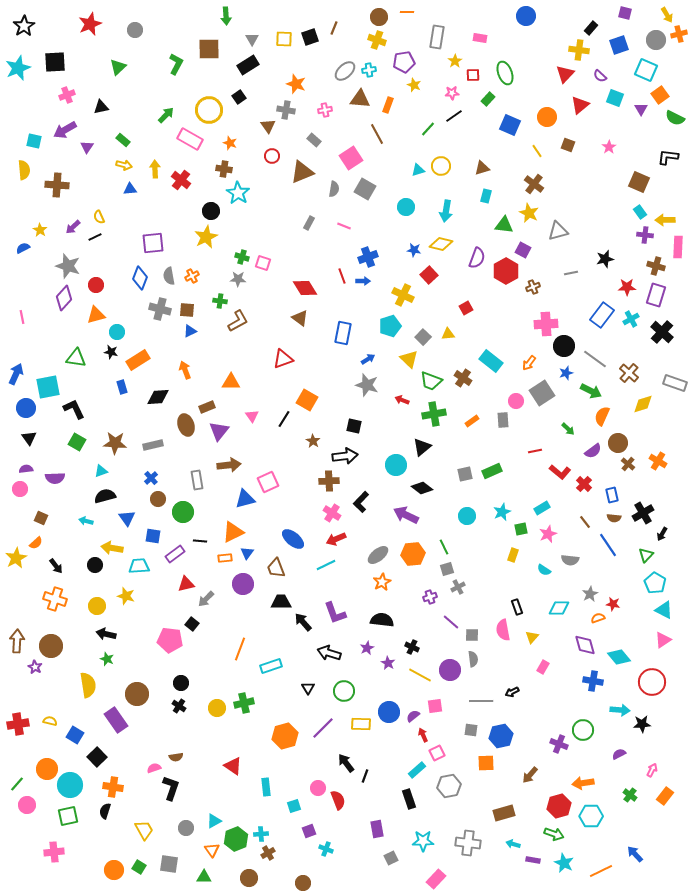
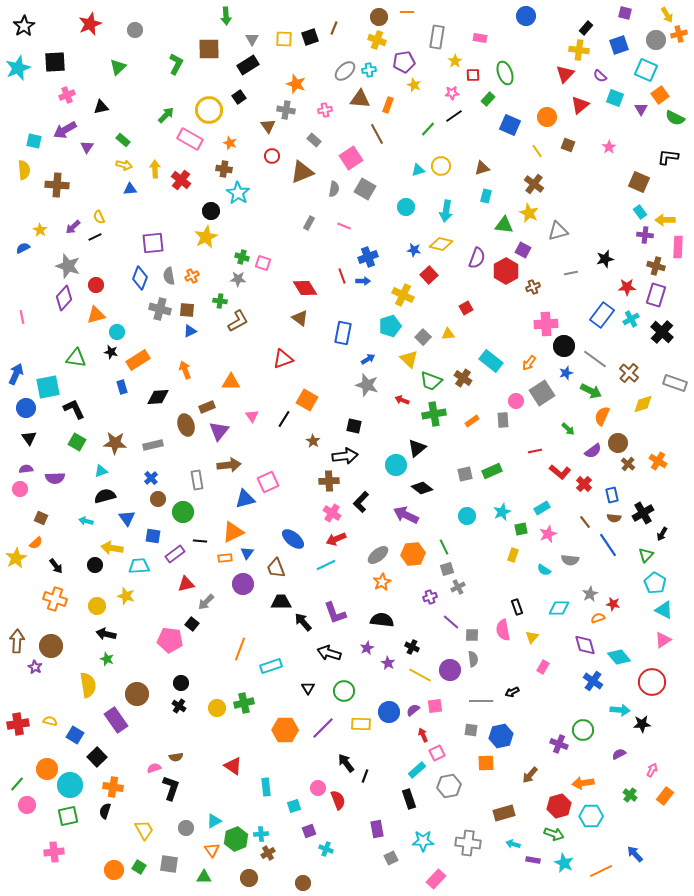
black rectangle at (591, 28): moved 5 px left
black triangle at (422, 447): moved 5 px left, 1 px down
gray arrow at (206, 599): moved 3 px down
blue cross at (593, 681): rotated 24 degrees clockwise
purple semicircle at (413, 716): moved 6 px up
orange hexagon at (285, 736): moved 6 px up; rotated 15 degrees clockwise
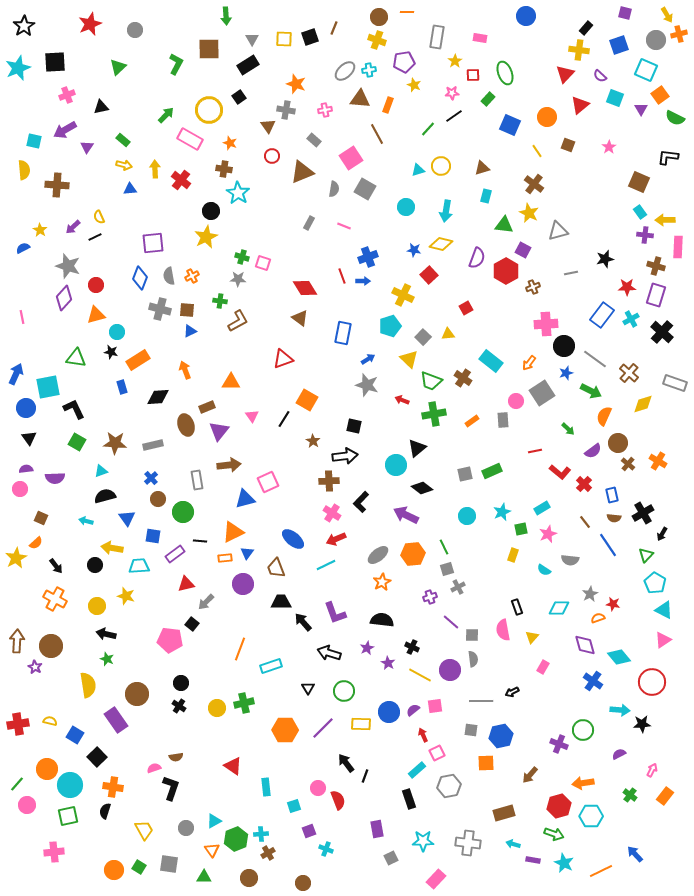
orange semicircle at (602, 416): moved 2 px right
orange cross at (55, 599): rotated 10 degrees clockwise
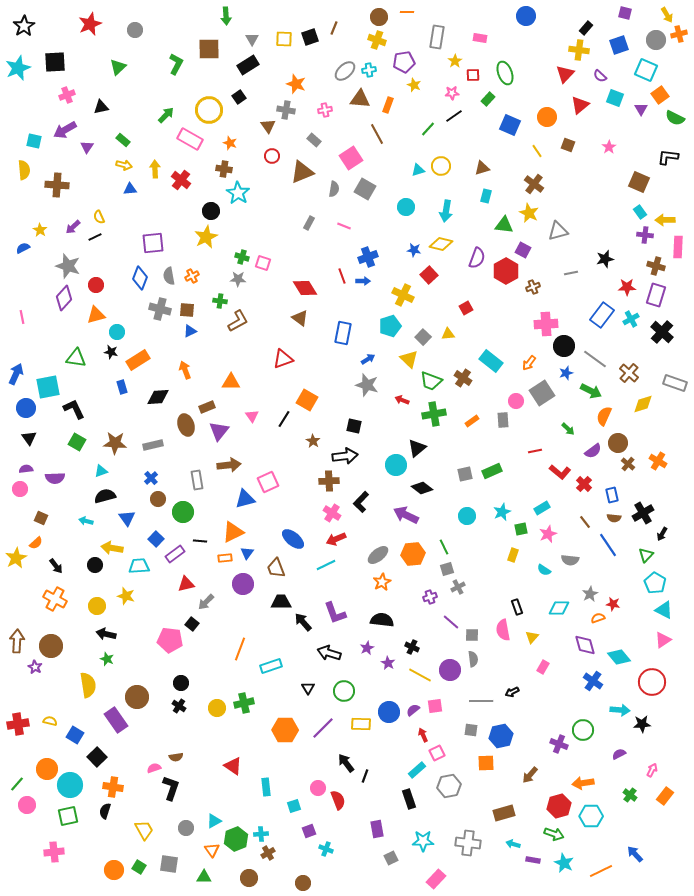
blue square at (153, 536): moved 3 px right, 3 px down; rotated 35 degrees clockwise
brown circle at (137, 694): moved 3 px down
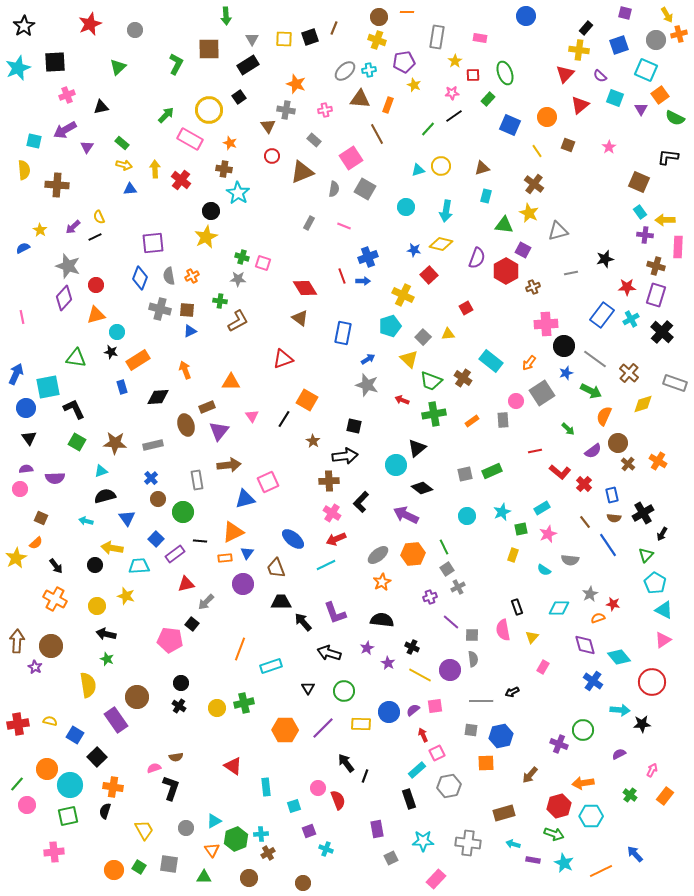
green rectangle at (123, 140): moved 1 px left, 3 px down
gray square at (447, 569): rotated 16 degrees counterclockwise
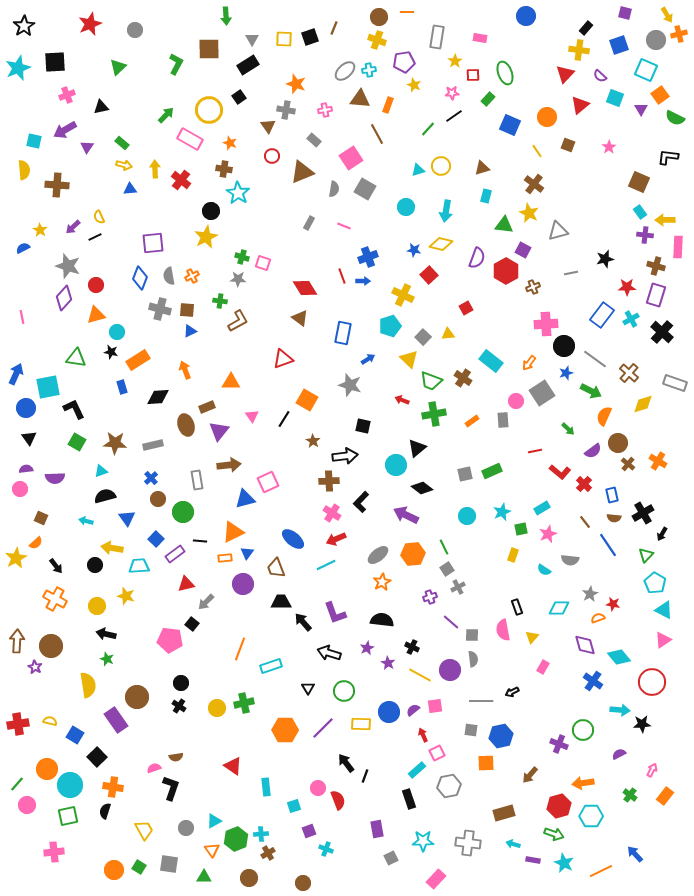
gray star at (367, 385): moved 17 px left
black square at (354, 426): moved 9 px right
